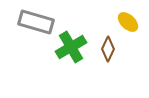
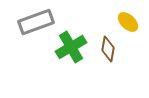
gray rectangle: rotated 36 degrees counterclockwise
brown diamond: rotated 15 degrees counterclockwise
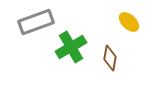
yellow ellipse: moved 1 px right
brown diamond: moved 2 px right, 9 px down
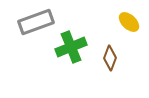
green cross: rotated 8 degrees clockwise
brown diamond: rotated 10 degrees clockwise
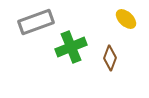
yellow ellipse: moved 3 px left, 3 px up
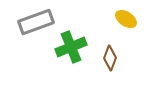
yellow ellipse: rotated 10 degrees counterclockwise
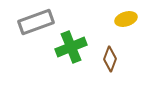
yellow ellipse: rotated 50 degrees counterclockwise
brown diamond: moved 1 px down
